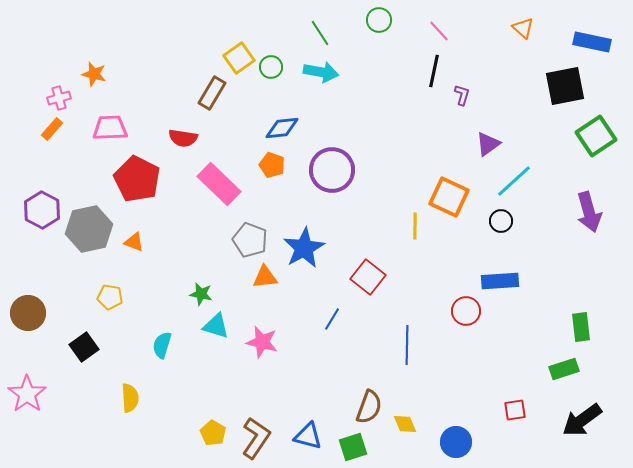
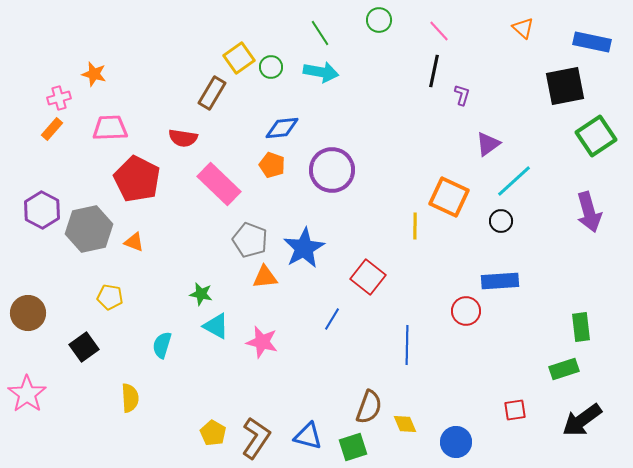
cyan triangle at (216, 326): rotated 12 degrees clockwise
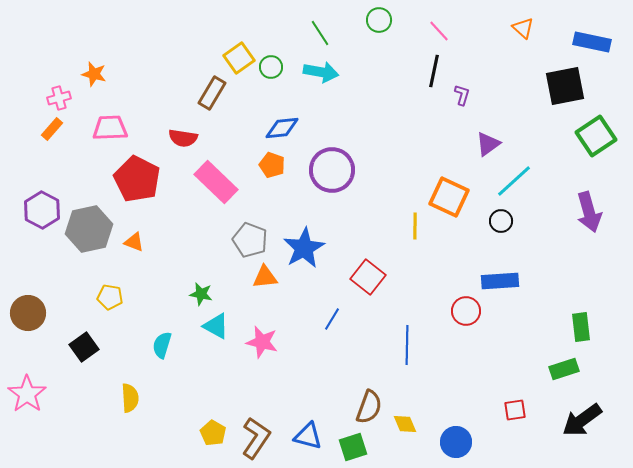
pink rectangle at (219, 184): moved 3 px left, 2 px up
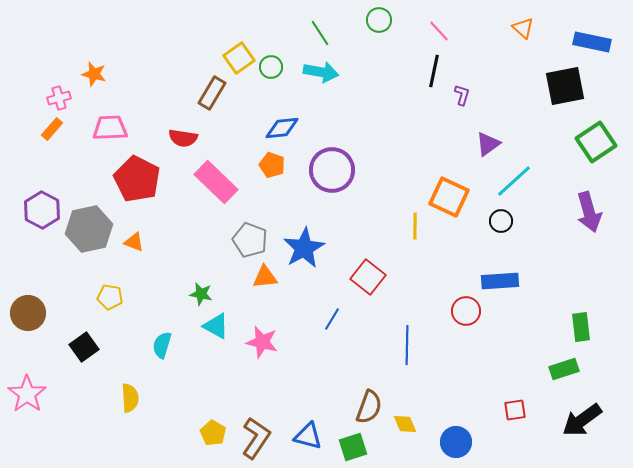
green square at (596, 136): moved 6 px down
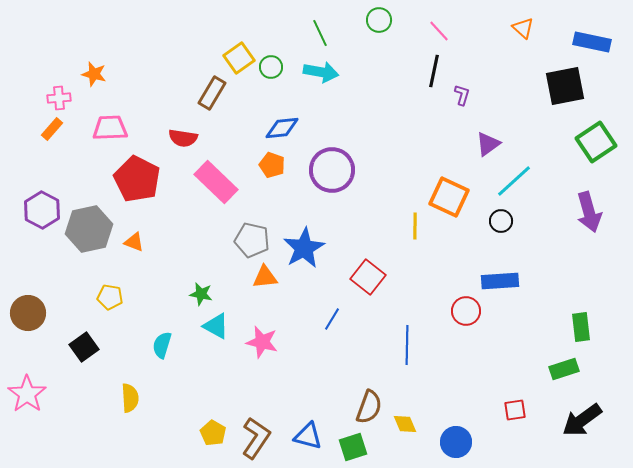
green line at (320, 33): rotated 8 degrees clockwise
pink cross at (59, 98): rotated 10 degrees clockwise
gray pentagon at (250, 240): moved 2 px right; rotated 8 degrees counterclockwise
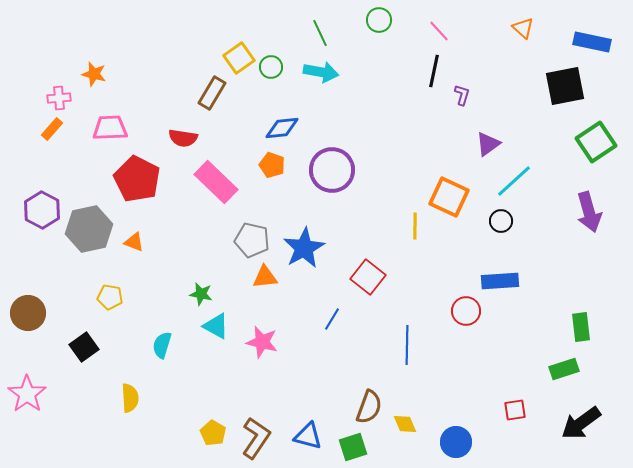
black arrow at (582, 420): moved 1 px left, 3 px down
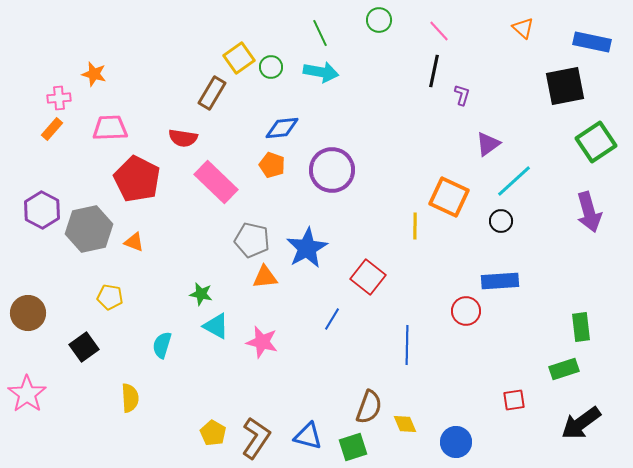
blue star at (304, 248): moved 3 px right
red square at (515, 410): moved 1 px left, 10 px up
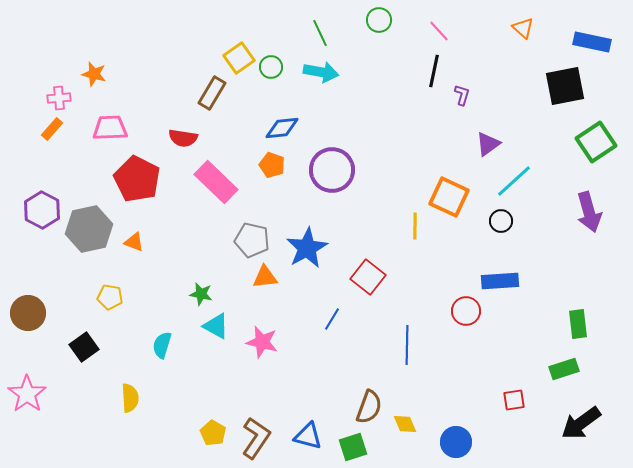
green rectangle at (581, 327): moved 3 px left, 3 px up
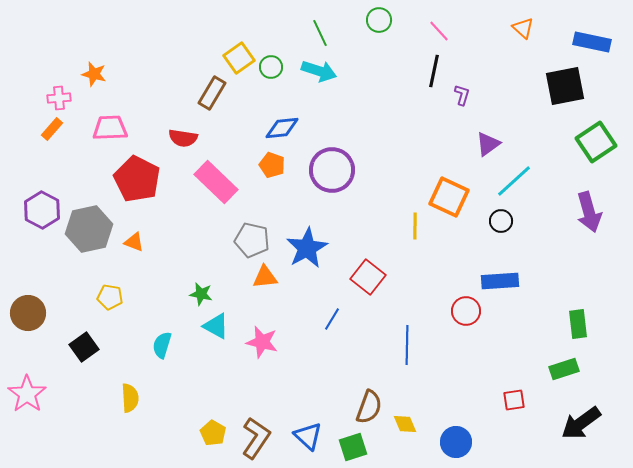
cyan arrow at (321, 72): moved 2 px left, 1 px up; rotated 8 degrees clockwise
blue triangle at (308, 436): rotated 28 degrees clockwise
